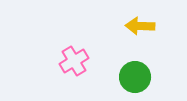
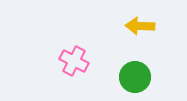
pink cross: rotated 32 degrees counterclockwise
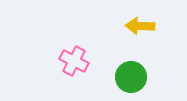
green circle: moved 4 px left
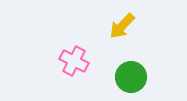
yellow arrow: moved 18 px left; rotated 48 degrees counterclockwise
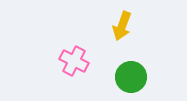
yellow arrow: rotated 24 degrees counterclockwise
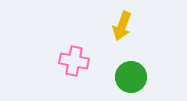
pink cross: rotated 16 degrees counterclockwise
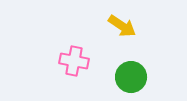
yellow arrow: rotated 76 degrees counterclockwise
